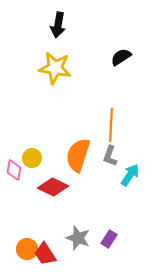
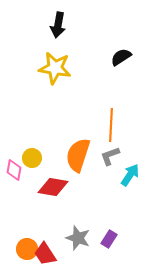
gray L-shape: rotated 50 degrees clockwise
red diamond: rotated 16 degrees counterclockwise
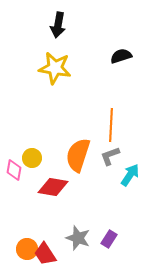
black semicircle: moved 1 px up; rotated 15 degrees clockwise
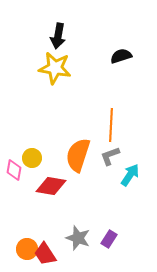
black arrow: moved 11 px down
red diamond: moved 2 px left, 1 px up
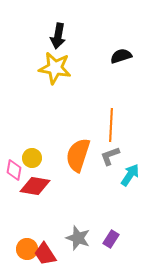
red diamond: moved 16 px left
purple rectangle: moved 2 px right
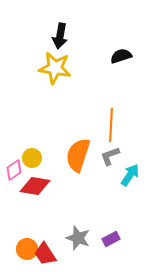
black arrow: moved 2 px right
pink diamond: rotated 45 degrees clockwise
purple rectangle: rotated 30 degrees clockwise
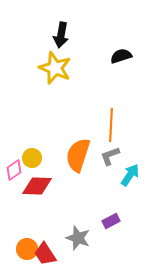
black arrow: moved 1 px right, 1 px up
yellow star: rotated 12 degrees clockwise
red diamond: moved 2 px right; rotated 8 degrees counterclockwise
purple rectangle: moved 18 px up
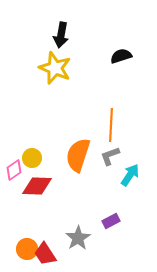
gray star: rotated 20 degrees clockwise
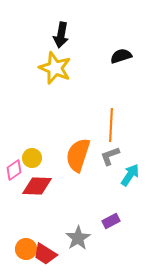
orange circle: moved 1 px left
red trapezoid: rotated 25 degrees counterclockwise
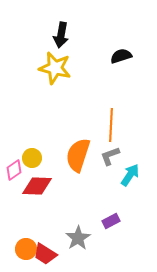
yellow star: rotated 8 degrees counterclockwise
